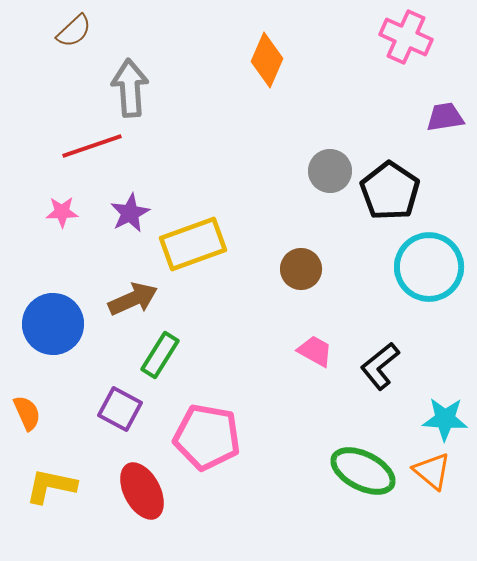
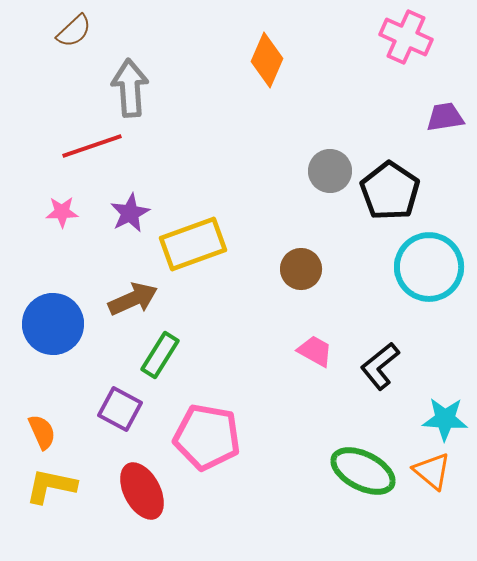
orange semicircle: moved 15 px right, 19 px down
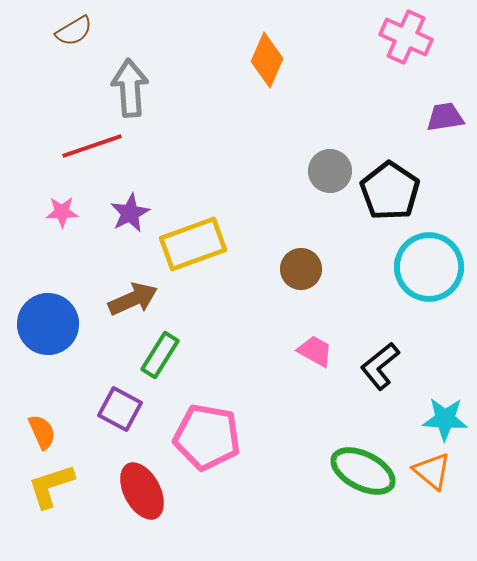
brown semicircle: rotated 12 degrees clockwise
blue circle: moved 5 px left
yellow L-shape: rotated 30 degrees counterclockwise
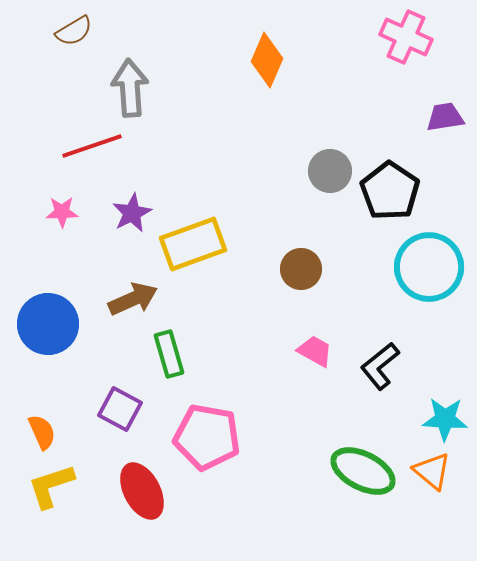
purple star: moved 2 px right
green rectangle: moved 9 px right, 1 px up; rotated 48 degrees counterclockwise
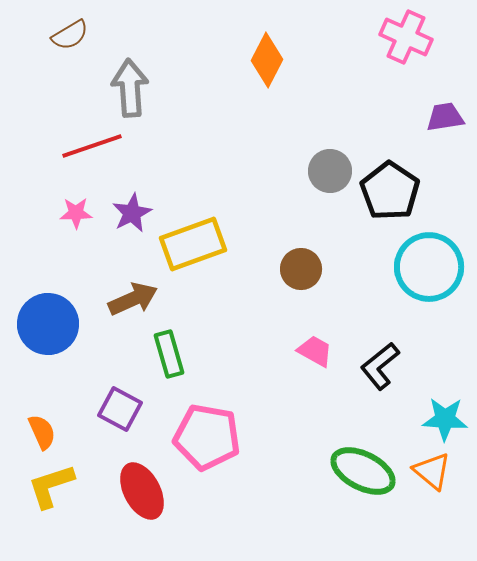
brown semicircle: moved 4 px left, 4 px down
orange diamond: rotated 4 degrees clockwise
pink star: moved 14 px right, 1 px down
